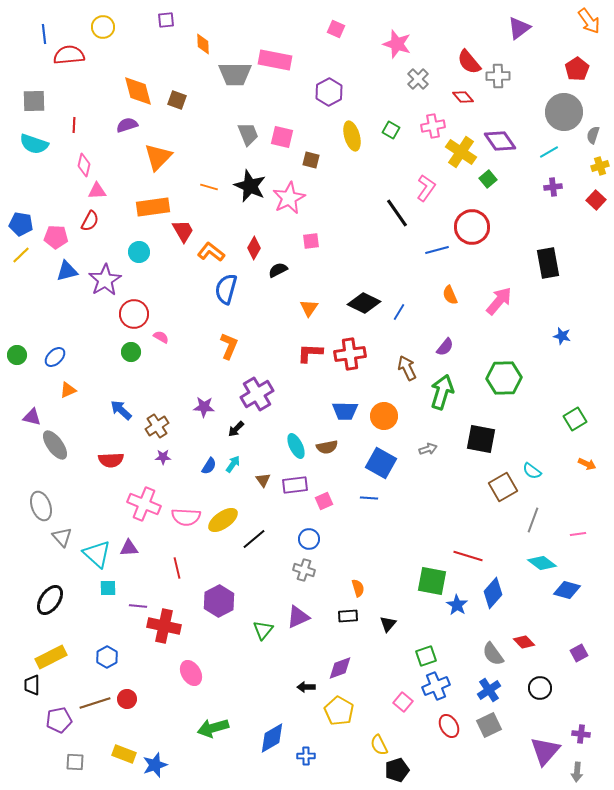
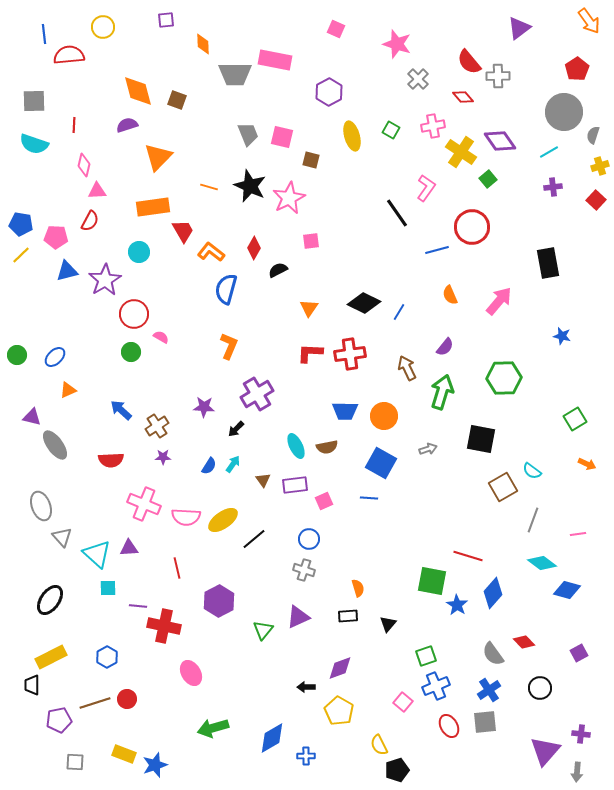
gray square at (489, 725): moved 4 px left, 3 px up; rotated 20 degrees clockwise
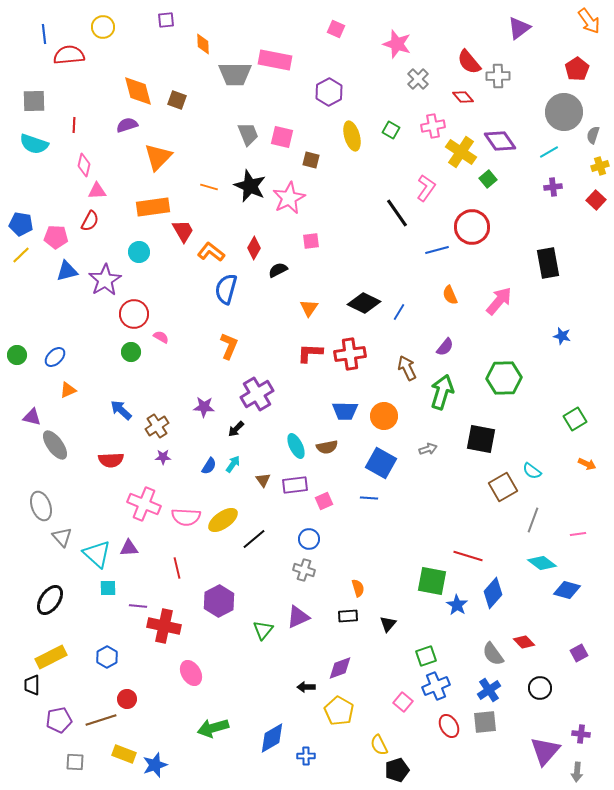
brown line at (95, 703): moved 6 px right, 17 px down
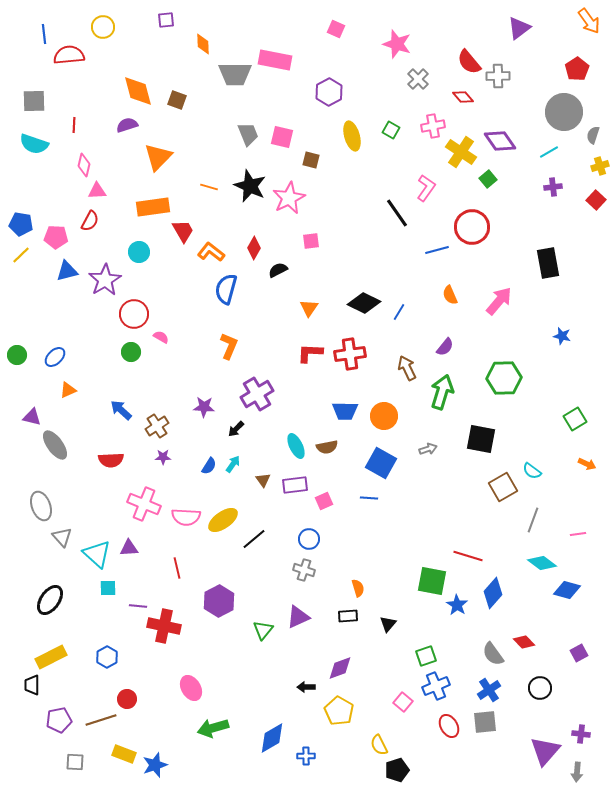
pink ellipse at (191, 673): moved 15 px down
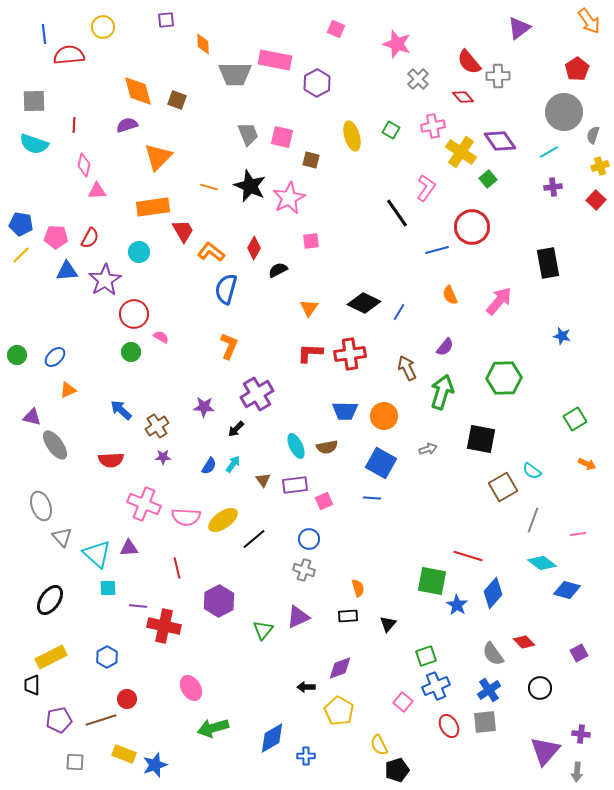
purple hexagon at (329, 92): moved 12 px left, 9 px up
red semicircle at (90, 221): moved 17 px down
blue triangle at (67, 271): rotated 10 degrees clockwise
blue line at (369, 498): moved 3 px right
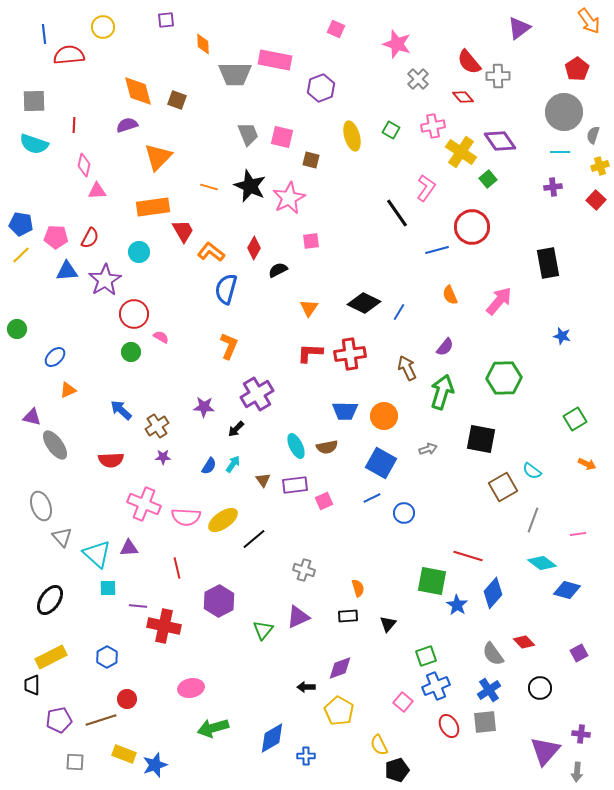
purple hexagon at (317, 83): moved 4 px right, 5 px down; rotated 8 degrees clockwise
cyan line at (549, 152): moved 11 px right; rotated 30 degrees clockwise
green circle at (17, 355): moved 26 px up
blue line at (372, 498): rotated 30 degrees counterclockwise
blue circle at (309, 539): moved 95 px right, 26 px up
pink ellipse at (191, 688): rotated 70 degrees counterclockwise
